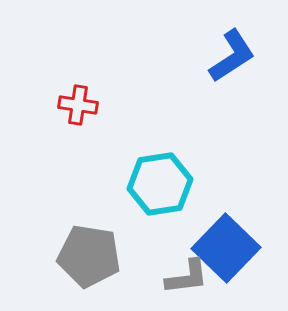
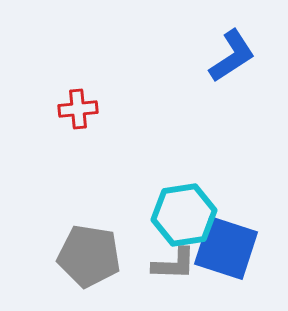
red cross: moved 4 px down; rotated 15 degrees counterclockwise
cyan hexagon: moved 24 px right, 31 px down
blue square: rotated 26 degrees counterclockwise
gray L-shape: moved 13 px left, 13 px up; rotated 9 degrees clockwise
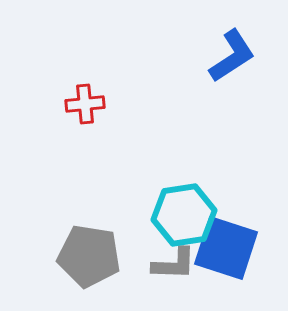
red cross: moved 7 px right, 5 px up
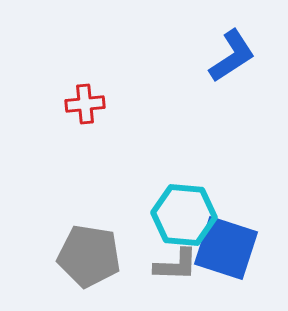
cyan hexagon: rotated 14 degrees clockwise
gray L-shape: moved 2 px right, 1 px down
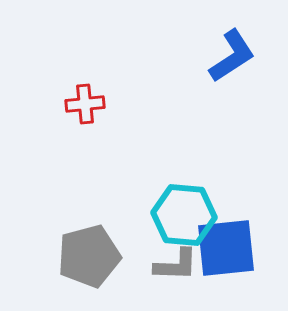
blue square: rotated 24 degrees counterclockwise
gray pentagon: rotated 24 degrees counterclockwise
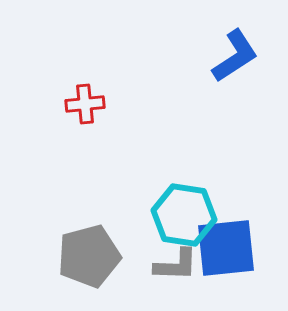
blue L-shape: moved 3 px right
cyan hexagon: rotated 4 degrees clockwise
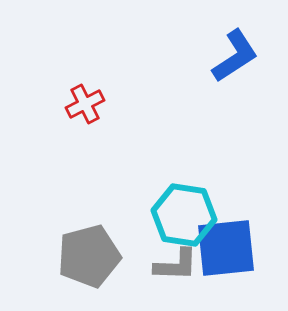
red cross: rotated 21 degrees counterclockwise
